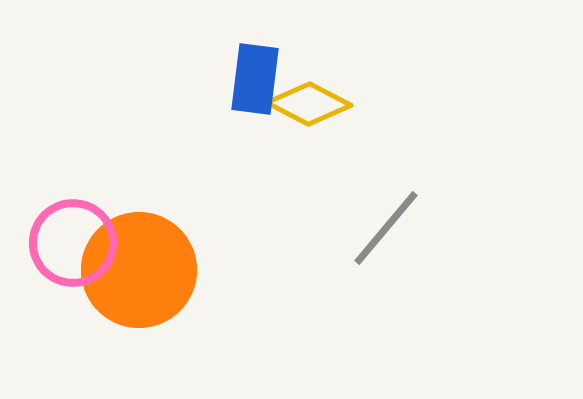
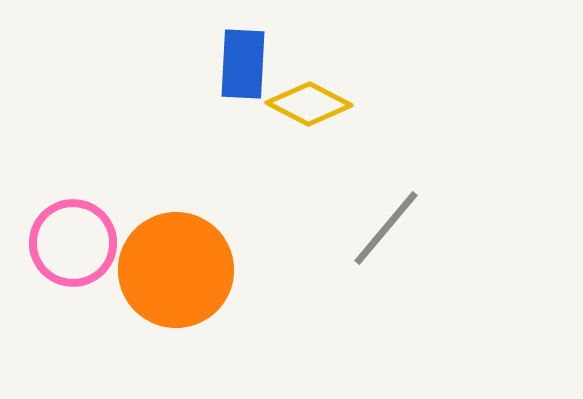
blue rectangle: moved 12 px left, 15 px up; rotated 4 degrees counterclockwise
orange circle: moved 37 px right
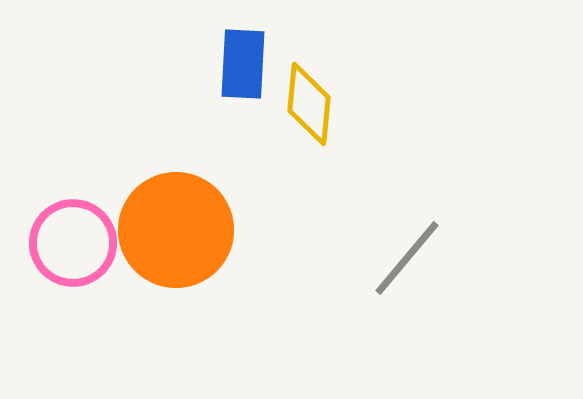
yellow diamond: rotated 68 degrees clockwise
gray line: moved 21 px right, 30 px down
orange circle: moved 40 px up
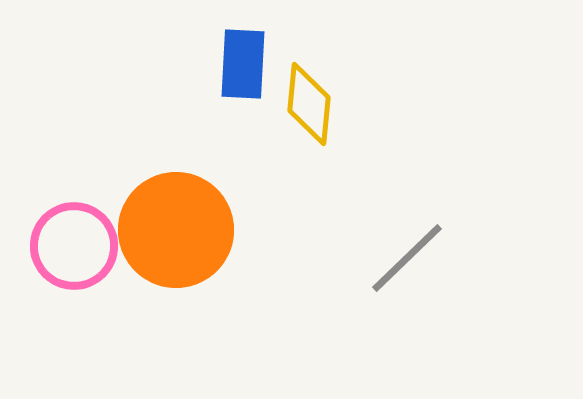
pink circle: moved 1 px right, 3 px down
gray line: rotated 6 degrees clockwise
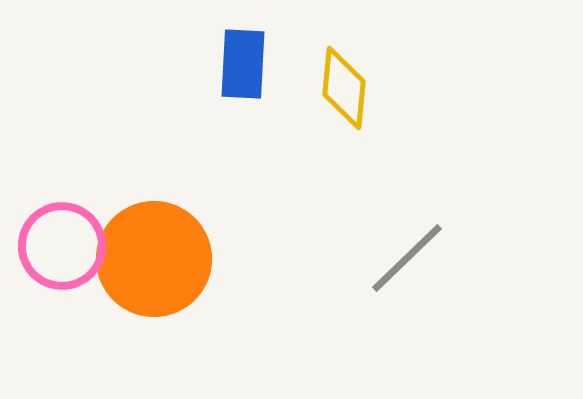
yellow diamond: moved 35 px right, 16 px up
orange circle: moved 22 px left, 29 px down
pink circle: moved 12 px left
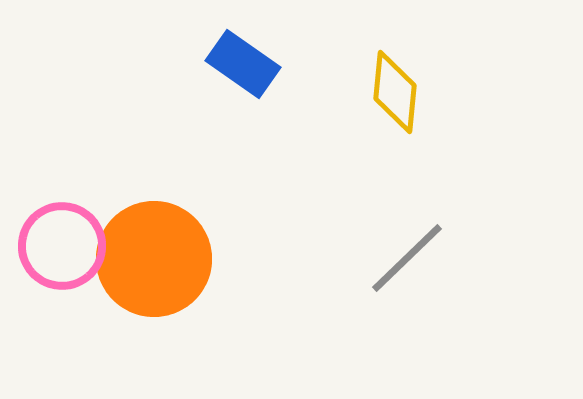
blue rectangle: rotated 58 degrees counterclockwise
yellow diamond: moved 51 px right, 4 px down
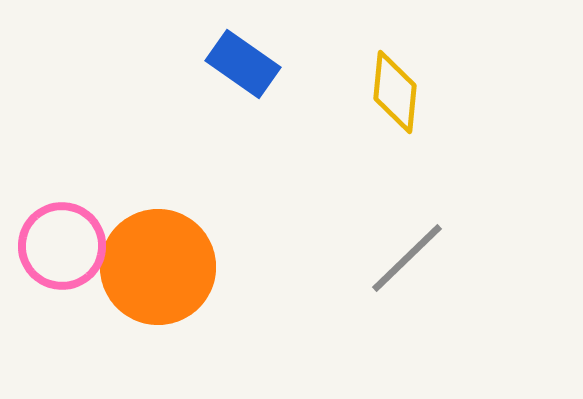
orange circle: moved 4 px right, 8 px down
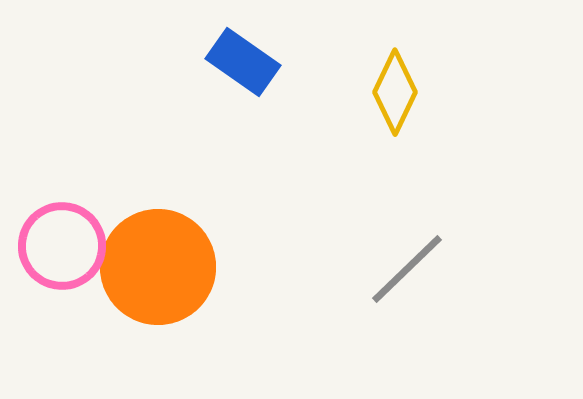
blue rectangle: moved 2 px up
yellow diamond: rotated 20 degrees clockwise
gray line: moved 11 px down
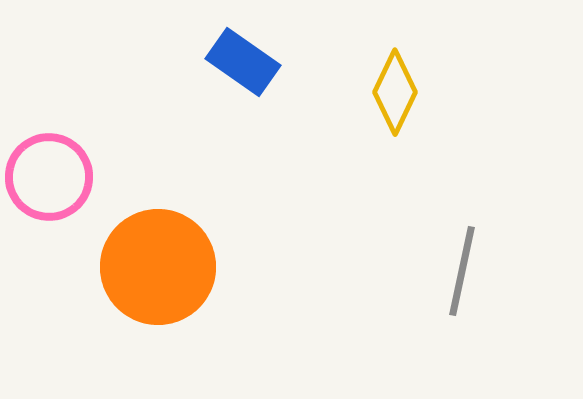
pink circle: moved 13 px left, 69 px up
gray line: moved 55 px right, 2 px down; rotated 34 degrees counterclockwise
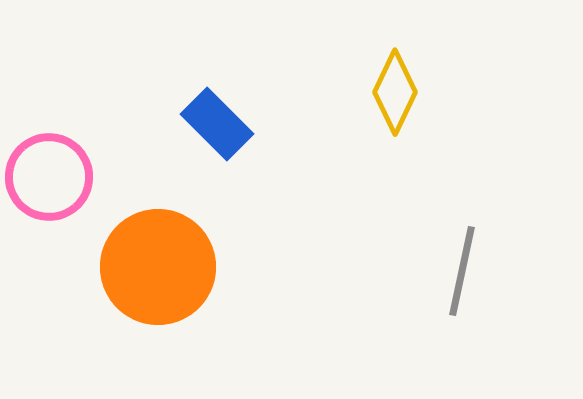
blue rectangle: moved 26 px left, 62 px down; rotated 10 degrees clockwise
